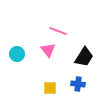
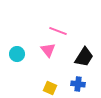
yellow square: rotated 24 degrees clockwise
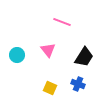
pink line: moved 4 px right, 9 px up
cyan circle: moved 1 px down
blue cross: rotated 16 degrees clockwise
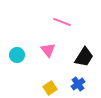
blue cross: rotated 32 degrees clockwise
yellow square: rotated 32 degrees clockwise
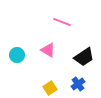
pink triangle: rotated 21 degrees counterclockwise
black trapezoid: rotated 25 degrees clockwise
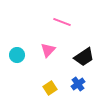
pink triangle: rotated 42 degrees clockwise
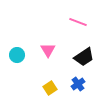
pink line: moved 16 px right
pink triangle: rotated 14 degrees counterclockwise
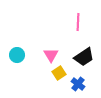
pink line: rotated 72 degrees clockwise
pink triangle: moved 3 px right, 5 px down
blue cross: rotated 16 degrees counterclockwise
yellow square: moved 9 px right, 15 px up
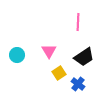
pink triangle: moved 2 px left, 4 px up
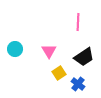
cyan circle: moved 2 px left, 6 px up
